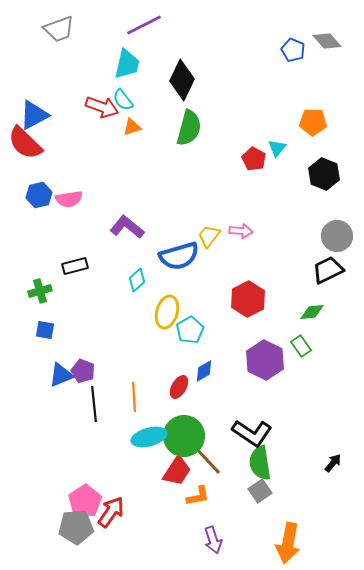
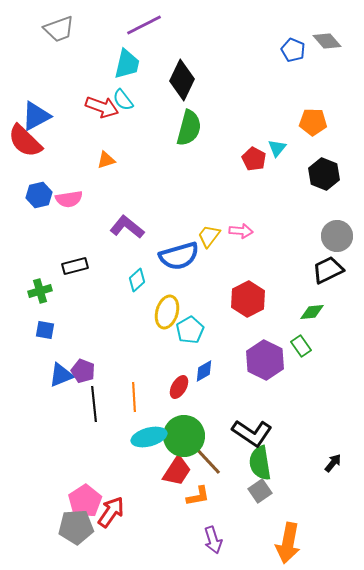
blue triangle at (34, 115): moved 2 px right, 1 px down
orange triangle at (132, 127): moved 26 px left, 33 px down
red semicircle at (25, 143): moved 2 px up
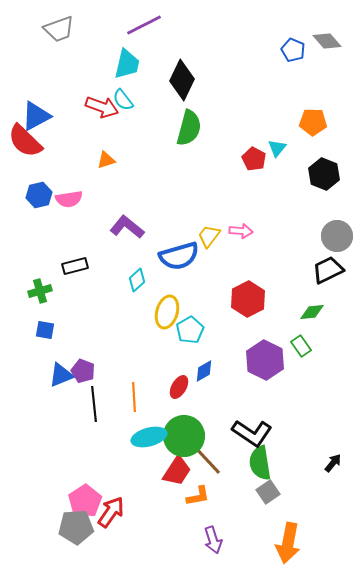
gray square at (260, 491): moved 8 px right, 1 px down
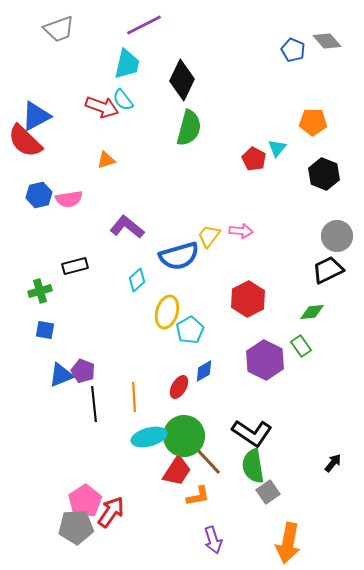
green semicircle at (260, 463): moved 7 px left, 3 px down
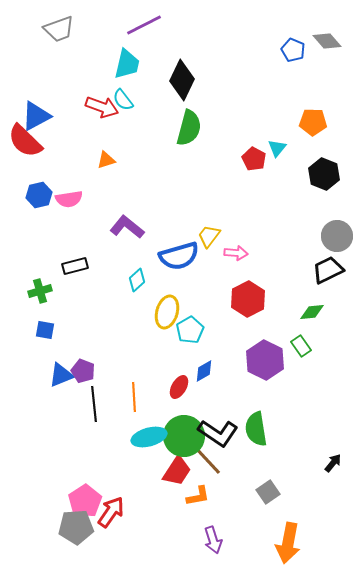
pink arrow at (241, 231): moved 5 px left, 22 px down
black L-shape at (252, 433): moved 34 px left
green semicircle at (253, 466): moved 3 px right, 37 px up
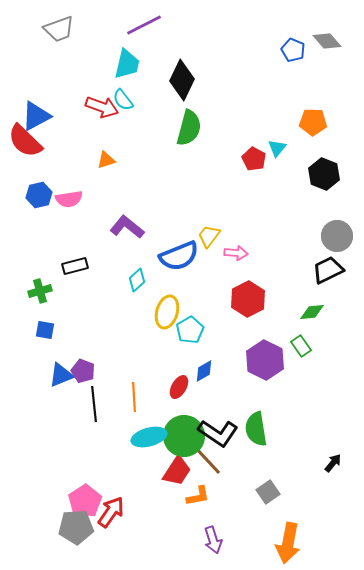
blue semicircle at (179, 256): rotated 6 degrees counterclockwise
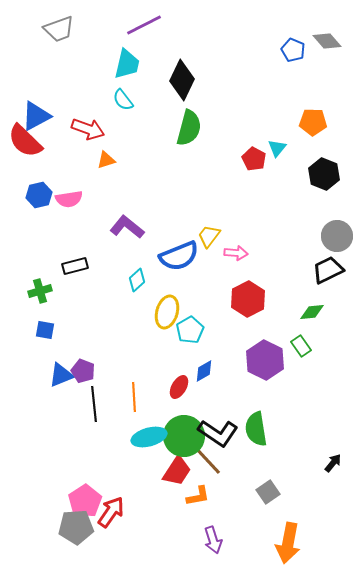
red arrow at (102, 107): moved 14 px left, 22 px down
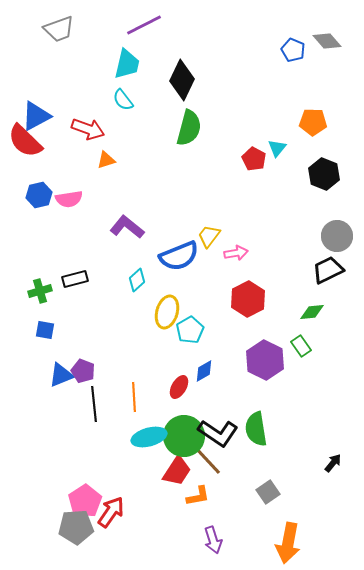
pink arrow at (236, 253): rotated 15 degrees counterclockwise
black rectangle at (75, 266): moved 13 px down
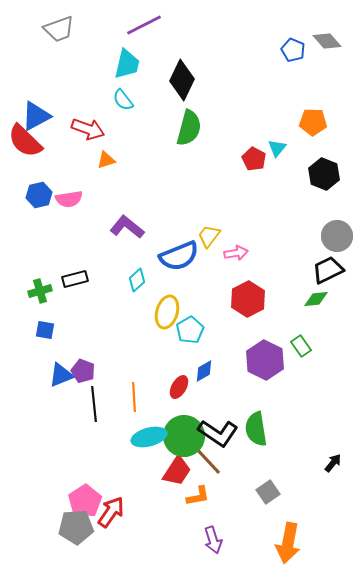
green diamond at (312, 312): moved 4 px right, 13 px up
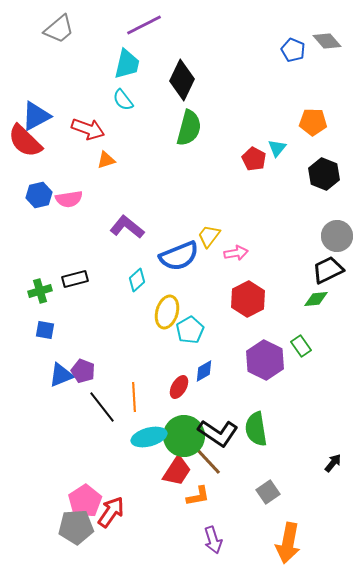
gray trapezoid at (59, 29): rotated 20 degrees counterclockwise
black line at (94, 404): moved 8 px right, 3 px down; rotated 32 degrees counterclockwise
